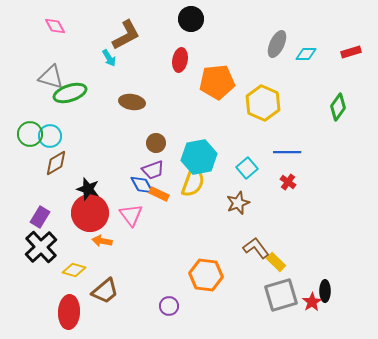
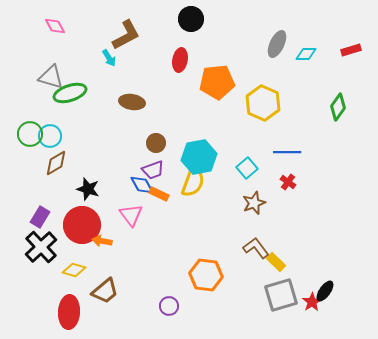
red rectangle at (351, 52): moved 2 px up
brown star at (238, 203): moved 16 px right
red circle at (90, 213): moved 8 px left, 12 px down
black ellipse at (325, 291): rotated 35 degrees clockwise
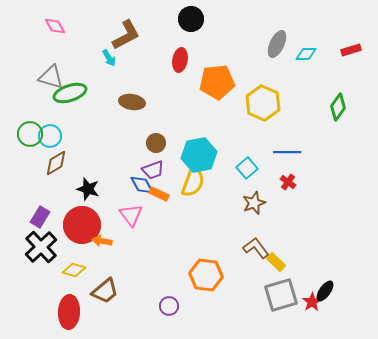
cyan hexagon at (199, 157): moved 2 px up
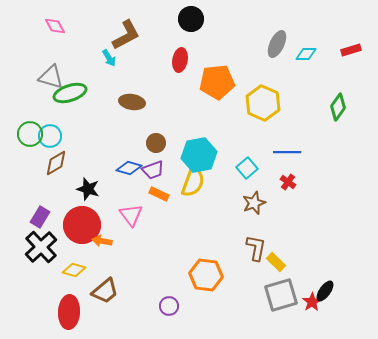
blue diamond at (142, 185): moved 13 px left, 17 px up; rotated 45 degrees counterclockwise
brown L-shape at (256, 248): rotated 48 degrees clockwise
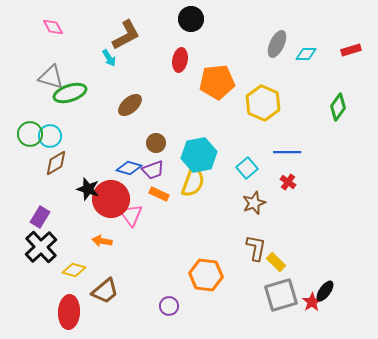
pink diamond at (55, 26): moved 2 px left, 1 px down
brown ellipse at (132, 102): moved 2 px left, 3 px down; rotated 50 degrees counterclockwise
red circle at (82, 225): moved 29 px right, 26 px up
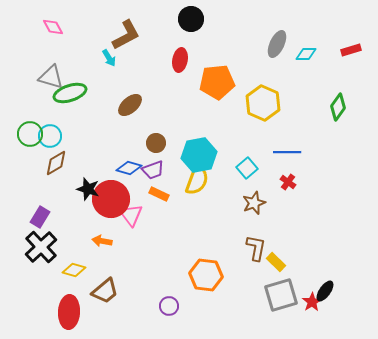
yellow semicircle at (193, 182): moved 4 px right, 2 px up
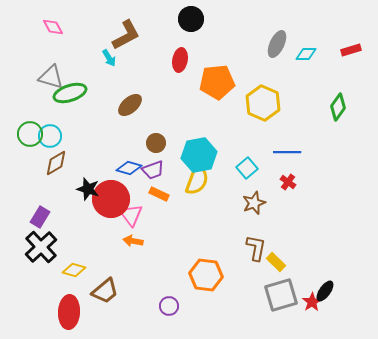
orange arrow at (102, 241): moved 31 px right
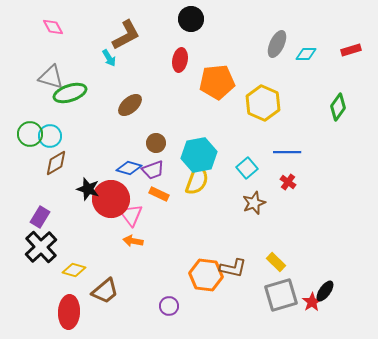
brown L-shape at (256, 248): moved 23 px left, 20 px down; rotated 92 degrees clockwise
